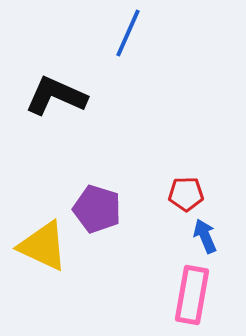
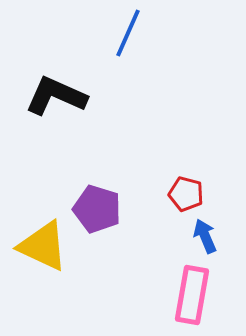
red pentagon: rotated 16 degrees clockwise
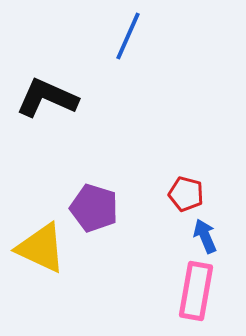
blue line: moved 3 px down
black L-shape: moved 9 px left, 2 px down
purple pentagon: moved 3 px left, 1 px up
yellow triangle: moved 2 px left, 2 px down
pink rectangle: moved 4 px right, 4 px up
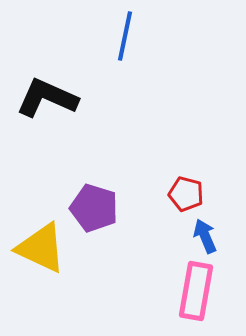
blue line: moved 3 px left; rotated 12 degrees counterclockwise
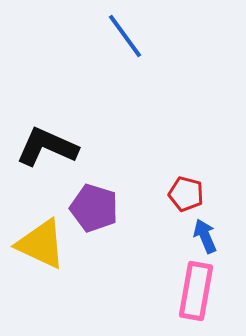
blue line: rotated 48 degrees counterclockwise
black L-shape: moved 49 px down
yellow triangle: moved 4 px up
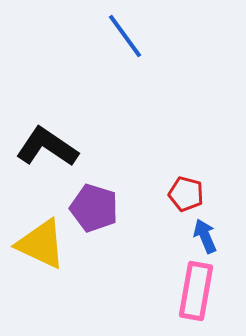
black L-shape: rotated 10 degrees clockwise
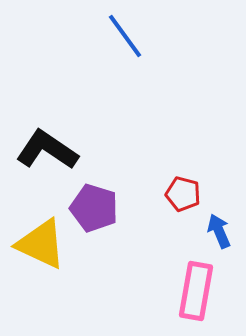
black L-shape: moved 3 px down
red pentagon: moved 3 px left
blue arrow: moved 14 px right, 5 px up
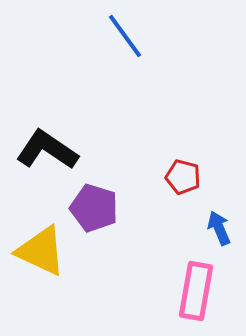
red pentagon: moved 17 px up
blue arrow: moved 3 px up
yellow triangle: moved 7 px down
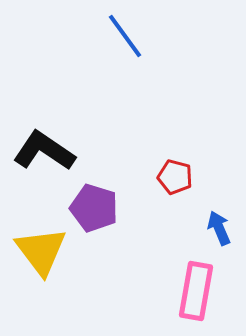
black L-shape: moved 3 px left, 1 px down
red pentagon: moved 8 px left
yellow triangle: rotated 28 degrees clockwise
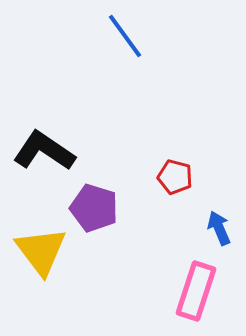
pink rectangle: rotated 8 degrees clockwise
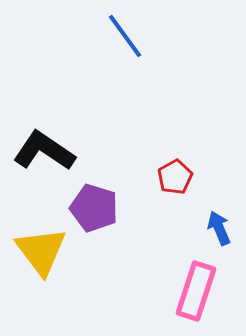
red pentagon: rotated 28 degrees clockwise
